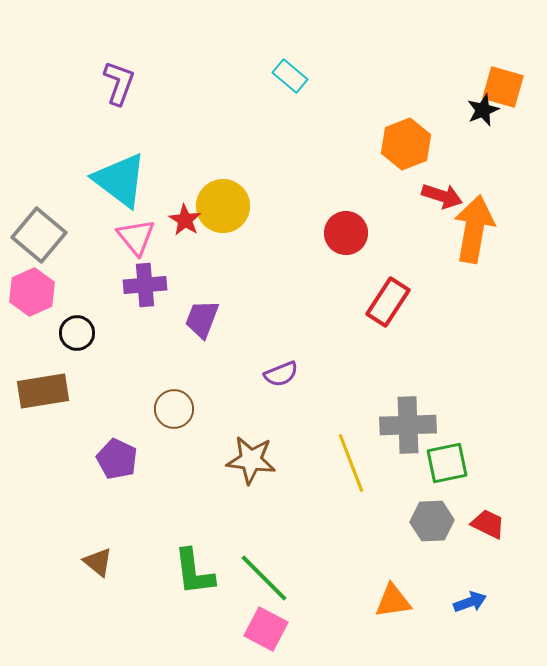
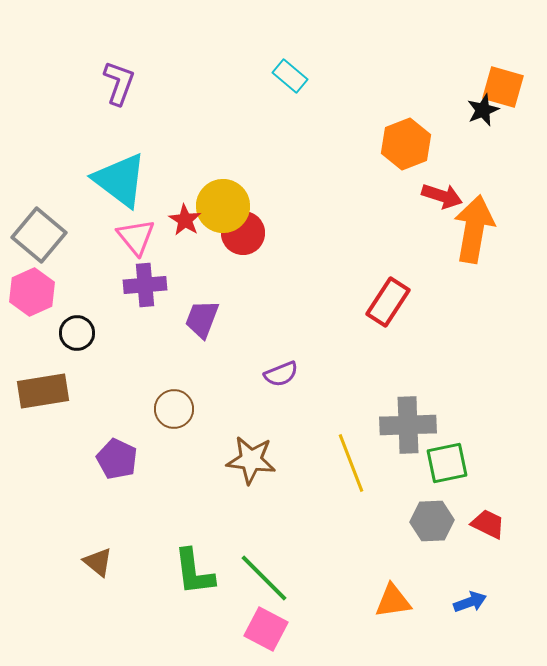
red circle: moved 103 px left
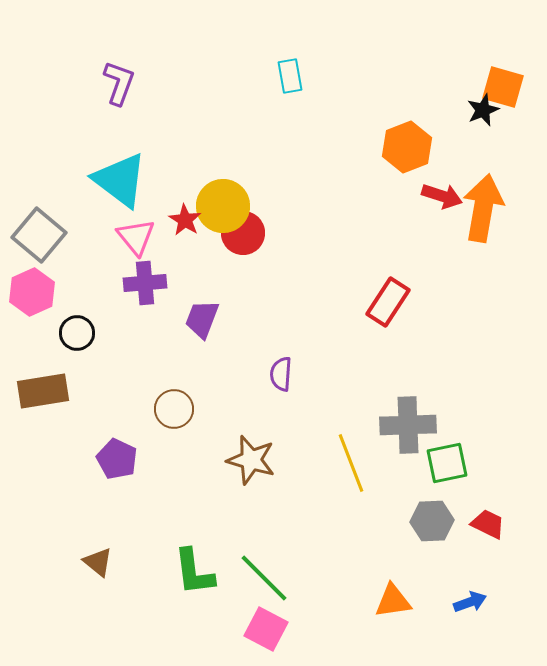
cyan rectangle: rotated 40 degrees clockwise
orange hexagon: moved 1 px right, 3 px down
orange arrow: moved 9 px right, 21 px up
purple cross: moved 2 px up
purple semicircle: rotated 116 degrees clockwise
brown star: rotated 9 degrees clockwise
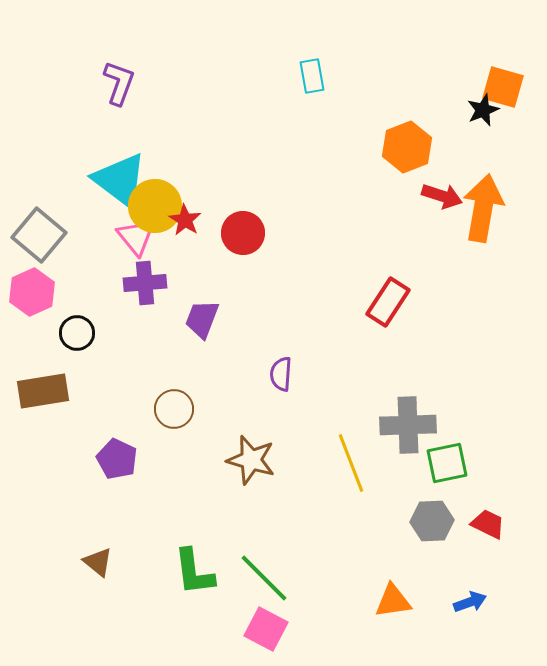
cyan rectangle: moved 22 px right
yellow circle: moved 68 px left
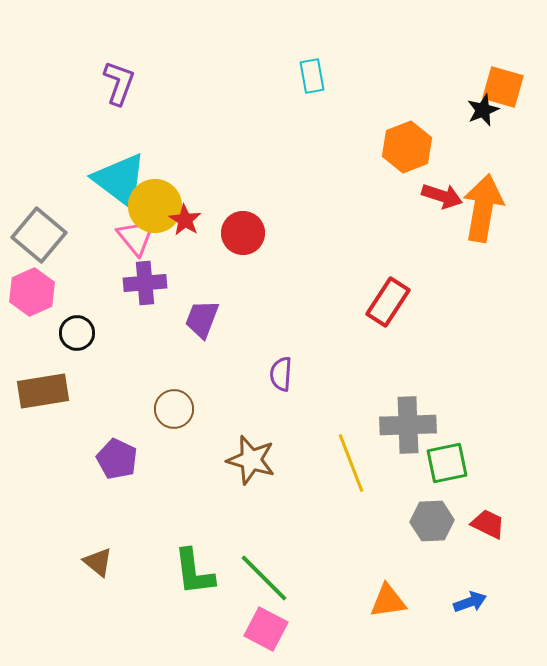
orange triangle: moved 5 px left
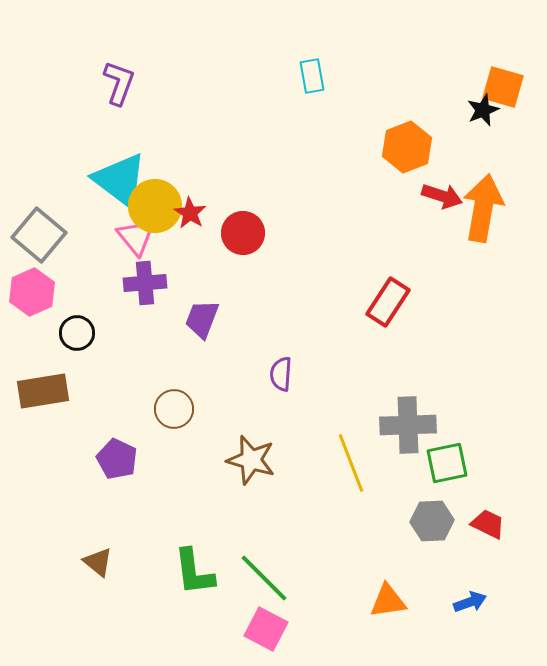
red star: moved 5 px right, 7 px up
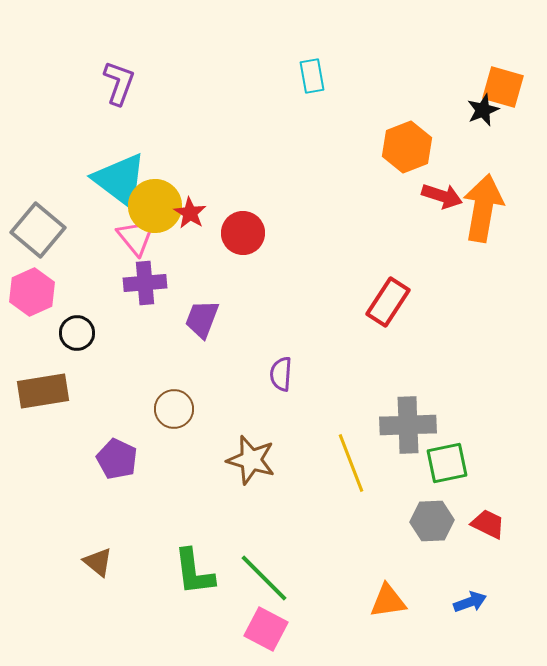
gray square: moved 1 px left, 5 px up
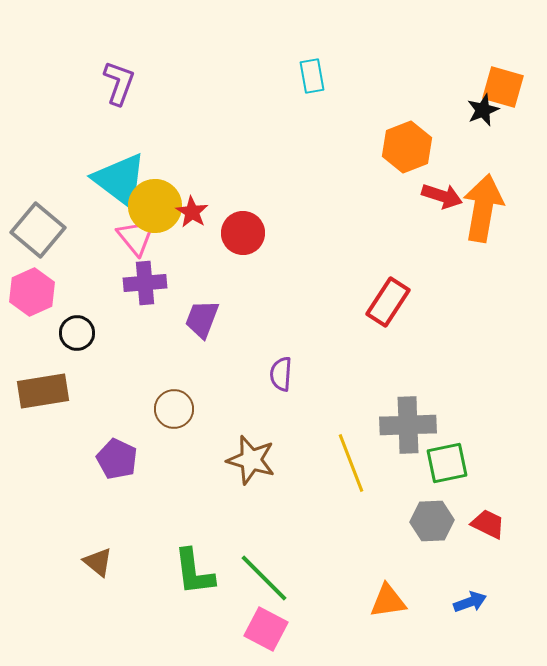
red star: moved 2 px right, 1 px up
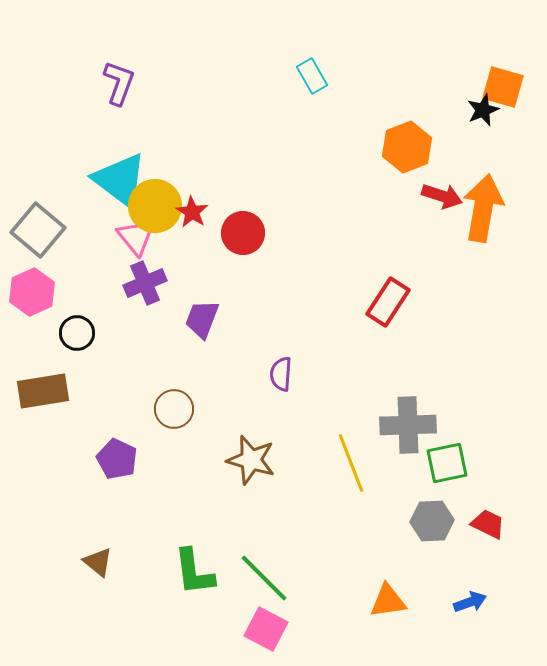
cyan rectangle: rotated 20 degrees counterclockwise
purple cross: rotated 18 degrees counterclockwise
